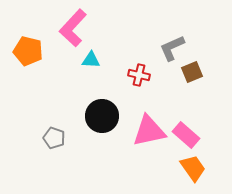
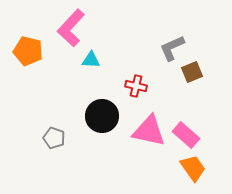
pink L-shape: moved 2 px left
red cross: moved 3 px left, 11 px down
pink triangle: rotated 24 degrees clockwise
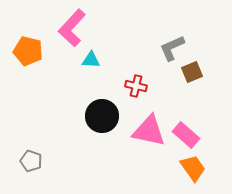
pink L-shape: moved 1 px right
gray pentagon: moved 23 px left, 23 px down
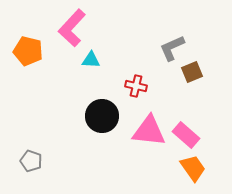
pink triangle: rotated 6 degrees counterclockwise
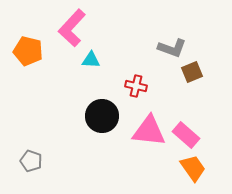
gray L-shape: rotated 136 degrees counterclockwise
